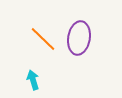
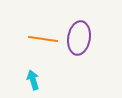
orange line: rotated 36 degrees counterclockwise
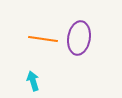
cyan arrow: moved 1 px down
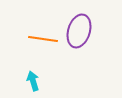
purple ellipse: moved 7 px up; rotated 8 degrees clockwise
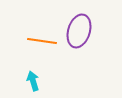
orange line: moved 1 px left, 2 px down
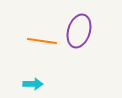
cyan arrow: moved 3 px down; rotated 108 degrees clockwise
